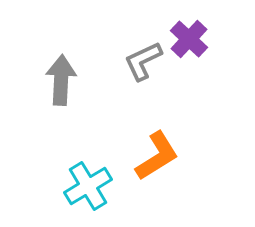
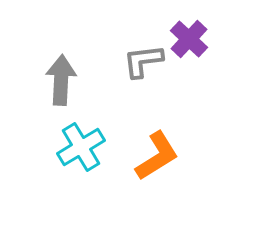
gray L-shape: rotated 18 degrees clockwise
cyan cross: moved 7 px left, 39 px up
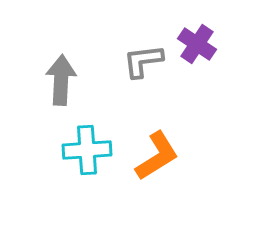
purple cross: moved 8 px right, 5 px down; rotated 9 degrees counterclockwise
cyan cross: moved 6 px right, 3 px down; rotated 27 degrees clockwise
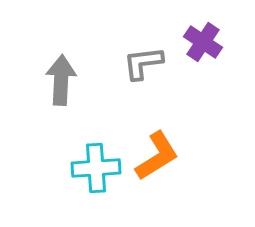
purple cross: moved 6 px right, 2 px up
gray L-shape: moved 2 px down
cyan cross: moved 9 px right, 18 px down
